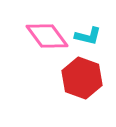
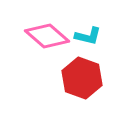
pink diamond: rotated 12 degrees counterclockwise
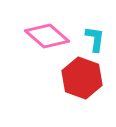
cyan L-shape: moved 7 px right, 3 px down; rotated 96 degrees counterclockwise
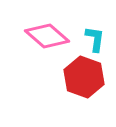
red hexagon: moved 2 px right, 1 px up
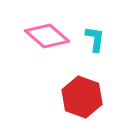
red hexagon: moved 2 px left, 20 px down
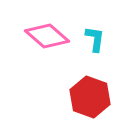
red hexagon: moved 8 px right
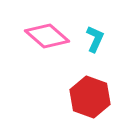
cyan L-shape: rotated 16 degrees clockwise
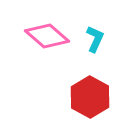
red hexagon: rotated 9 degrees clockwise
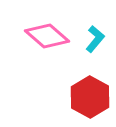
cyan L-shape: rotated 16 degrees clockwise
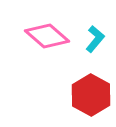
red hexagon: moved 1 px right, 2 px up
